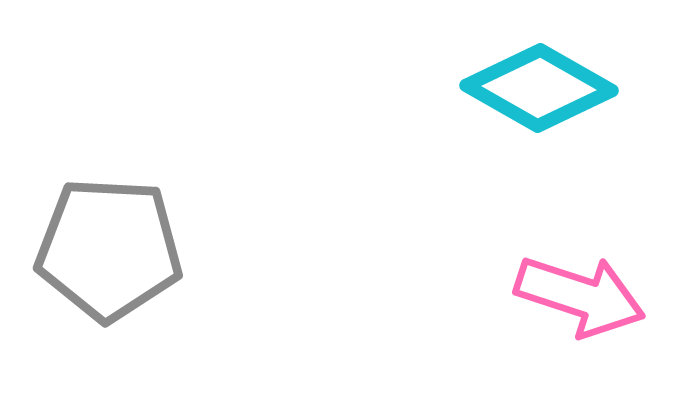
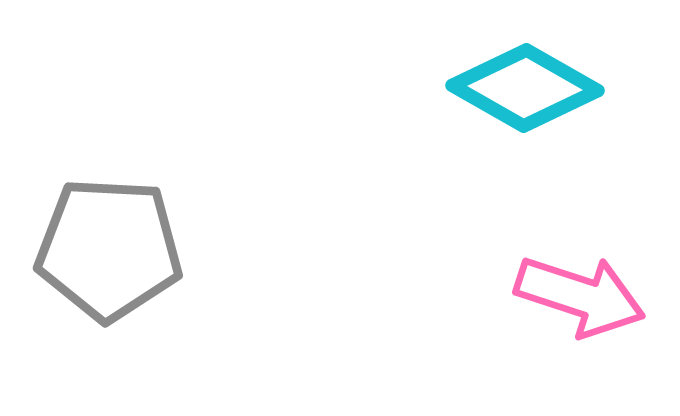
cyan diamond: moved 14 px left
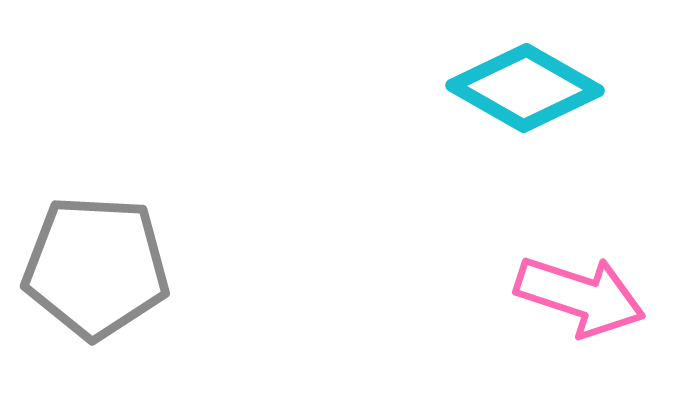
gray pentagon: moved 13 px left, 18 px down
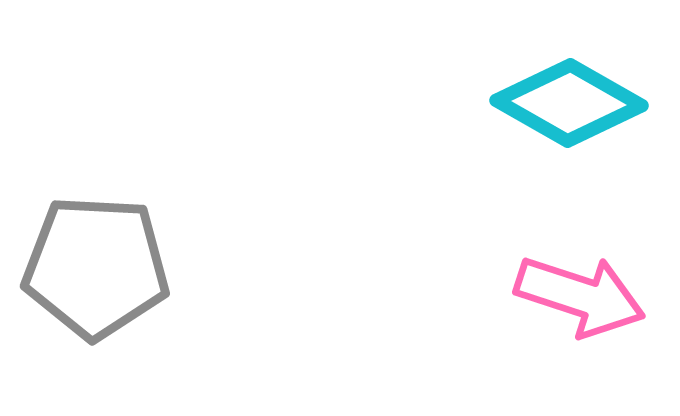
cyan diamond: moved 44 px right, 15 px down
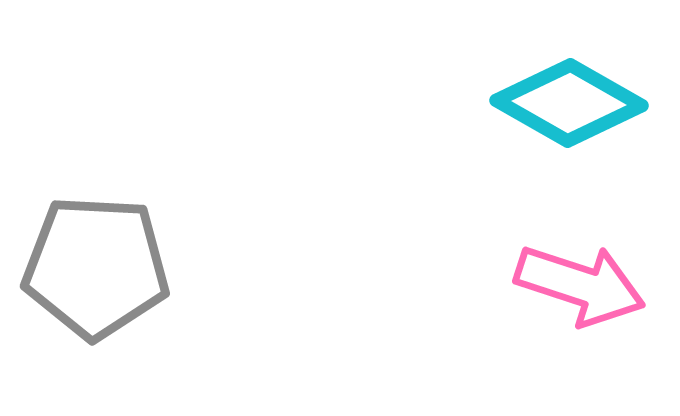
pink arrow: moved 11 px up
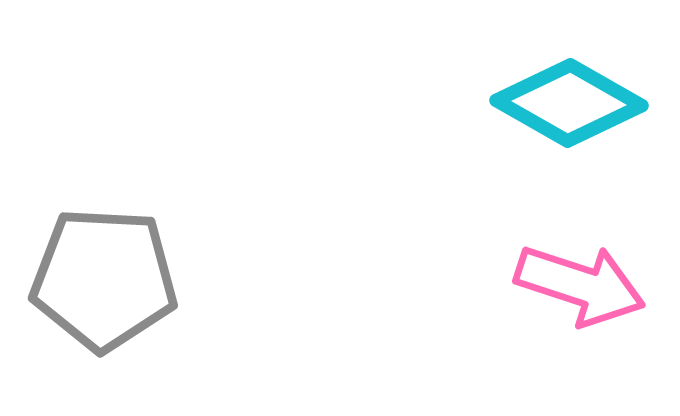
gray pentagon: moved 8 px right, 12 px down
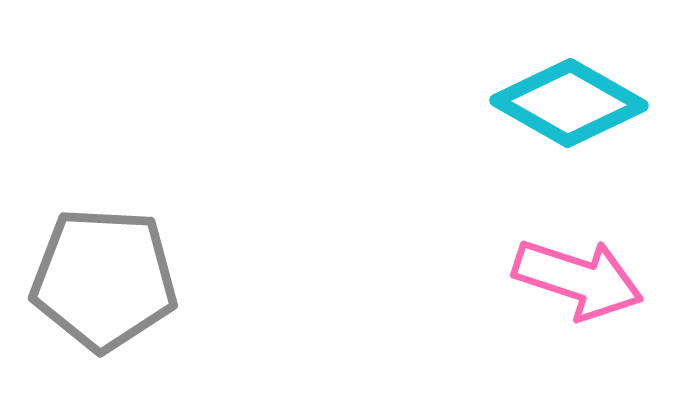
pink arrow: moved 2 px left, 6 px up
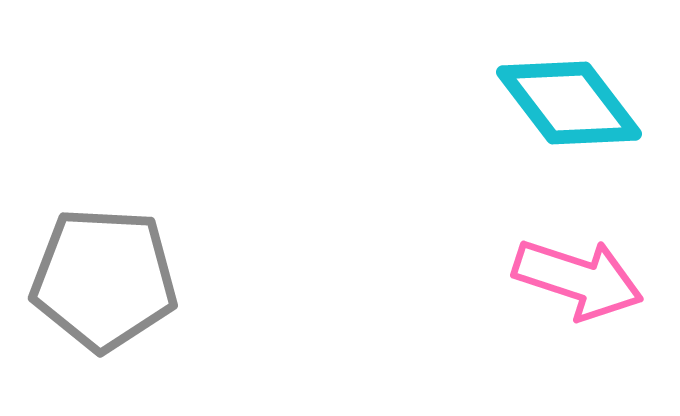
cyan diamond: rotated 23 degrees clockwise
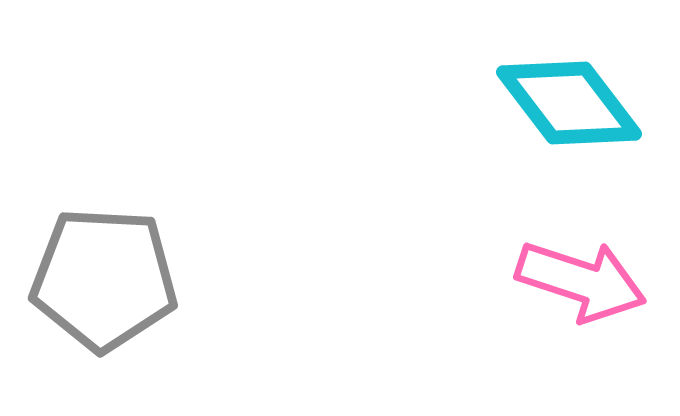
pink arrow: moved 3 px right, 2 px down
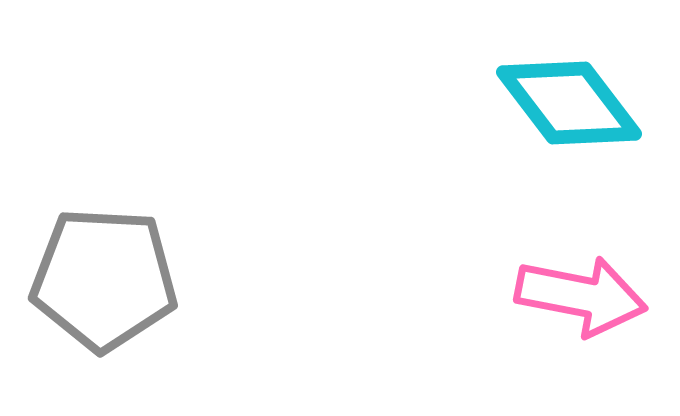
pink arrow: moved 15 px down; rotated 7 degrees counterclockwise
